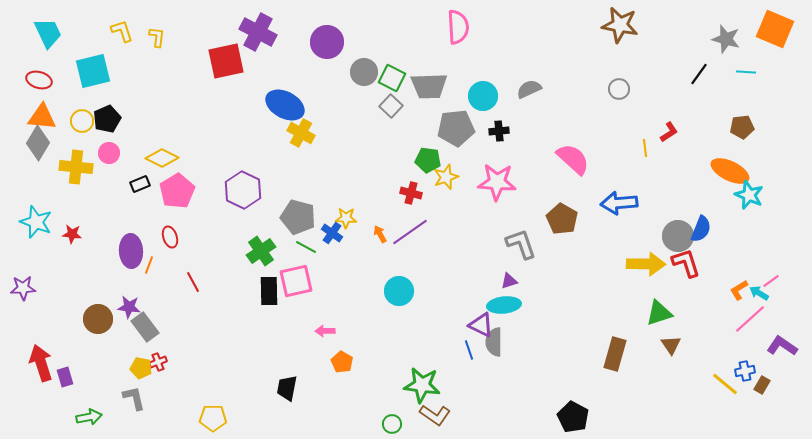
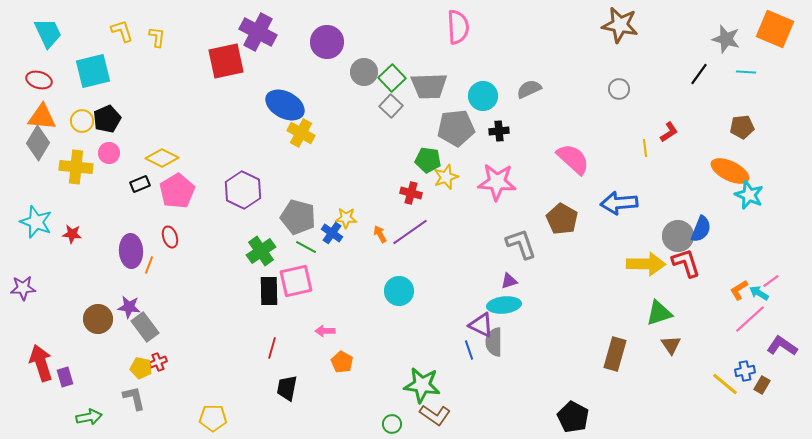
green square at (392, 78): rotated 20 degrees clockwise
red line at (193, 282): moved 79 px right, 66 px down; rotated 45 degrees clockwise
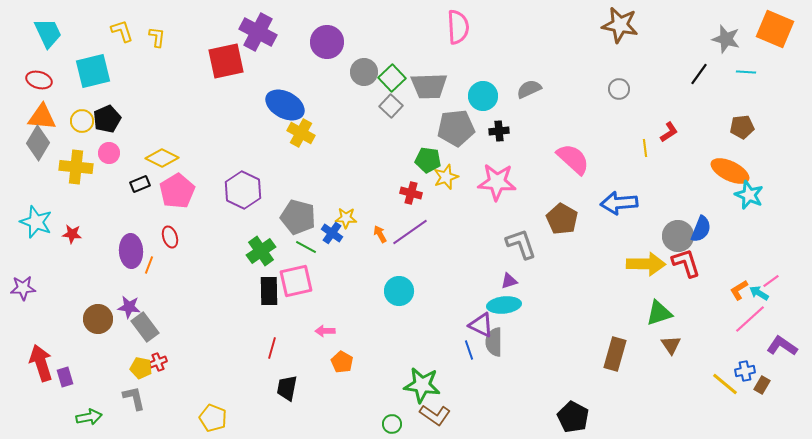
yellow pentagon at (213, 418): rotated 20 degrees clockwise
